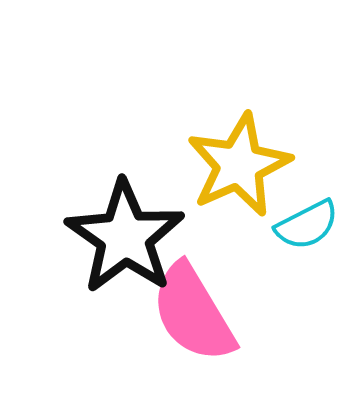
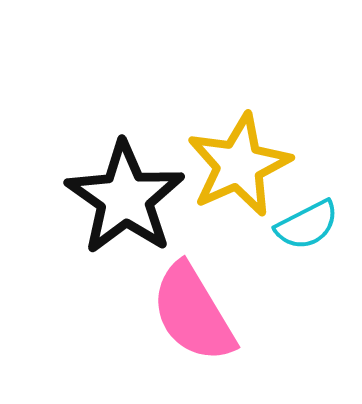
black star: moved 39 px up
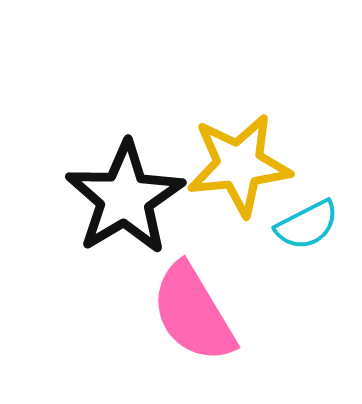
yellow star: rotated 18 degrees clockwise
black star: rotated 6 degrees clockwise
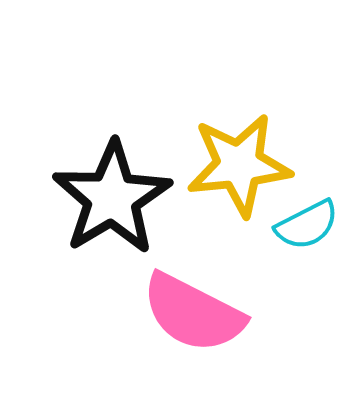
black star: moved 13 px left
pink semicircle: rotated 32 degrees counterclockwise
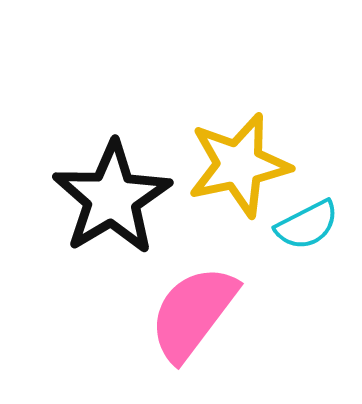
yellow star: rotated 6 degrees counterclockwise
pink semicircle: rotated 100 degrees clockwise
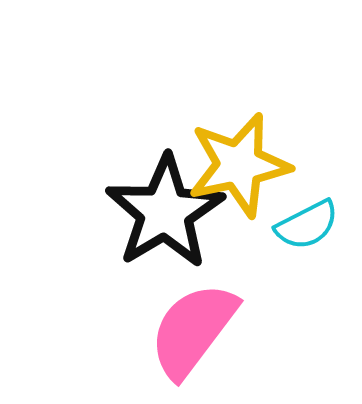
black star: moved 53 px right, 14 px down
pink semicircle: moved 17 px down
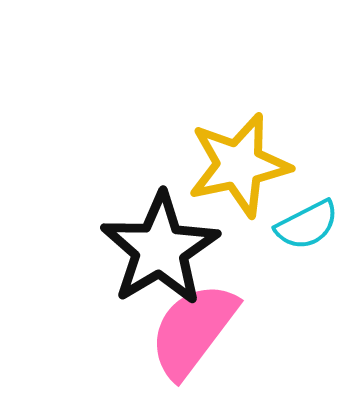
black star: moved 5 px left, 37 px down
